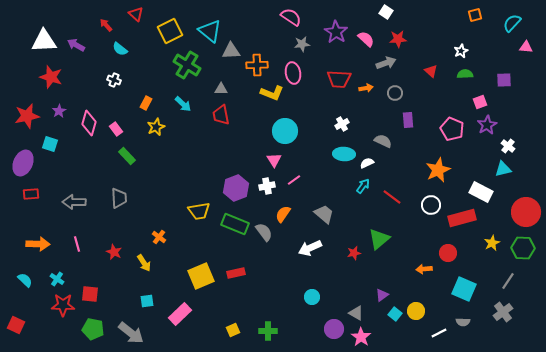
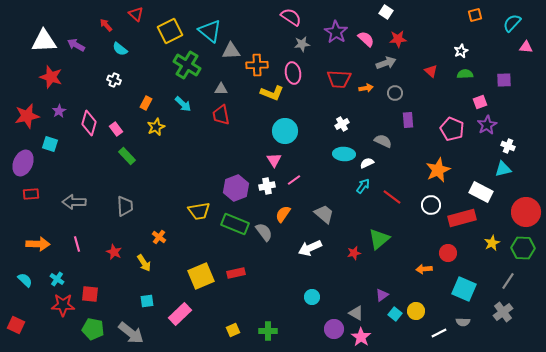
white cross at (508, 146): rotated 16 degrees counterclockwise
gray trapezoid at (119, 198): moved 6 px right, 8 px down
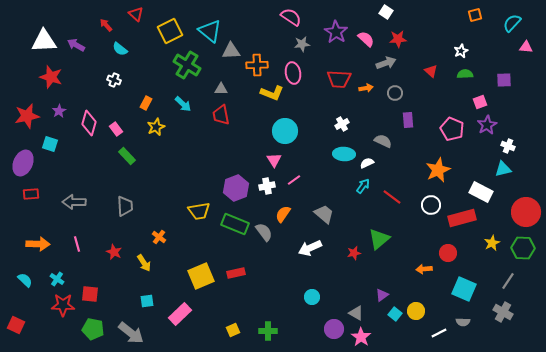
gray cross at (503, 312): rotated 24 degrees counterclockwise
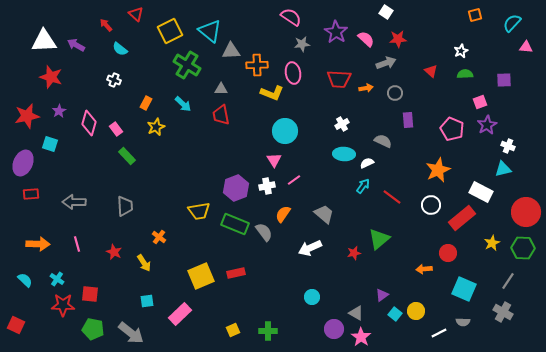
red rectangle at (462, 218): rotated 24 degrees counterclockwise
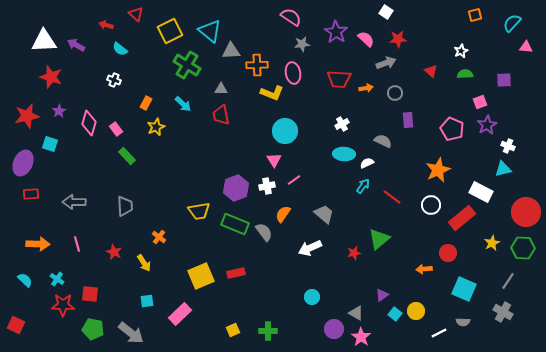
red arrow at (106, 25): rotated 32 degrees counterclockwise
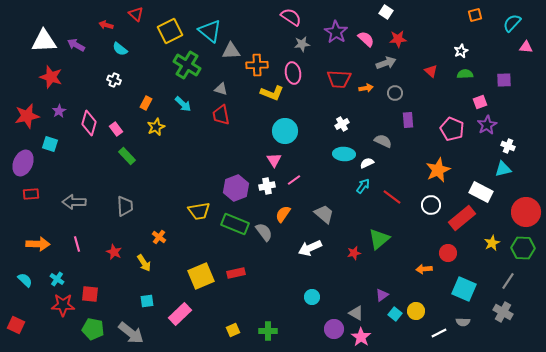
gray triangle at (221, 89): rotated 16 degrees clockwise
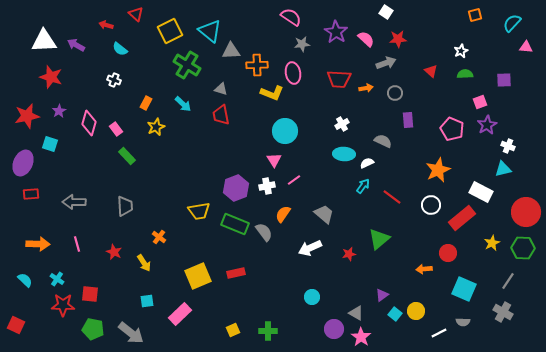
red star at (354, 253): moved 5 px left, 1 px down
yellow square at (201, 276): moved 3 px left
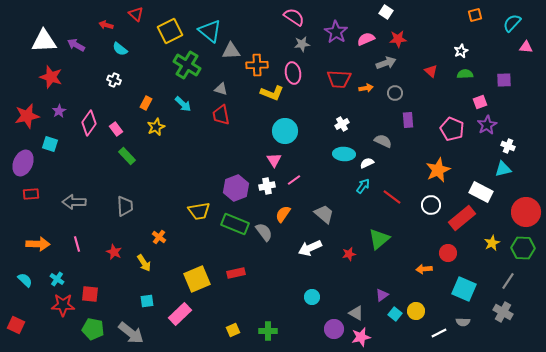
pink semicircle at (291, 17): moved 3 px right
pink semicircle at (366, 39): rotated 66 degrees counterclockwise
pink diamond at (89, 123): rotated 20 degrees clockwise
yellow square at (198, 276): moved 1 px left, 3 px down
pink star at (361, 337): rotated 24 degrees clockwise
